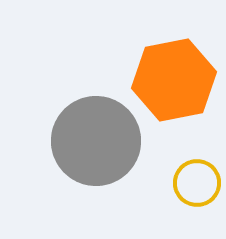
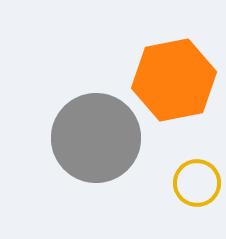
gray circle: moved 3 px up
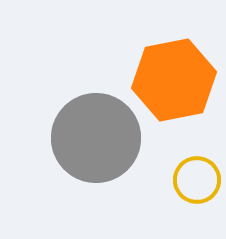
yellow circle: moved 3 px up
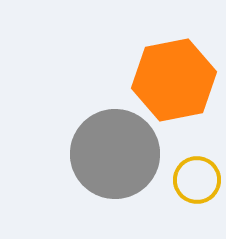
gray circle: moved 19 px right, 16 px down
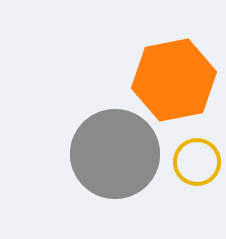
yellow circle: moved 18 px up
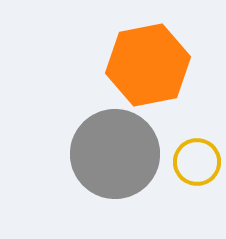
orange hexagon: moved 26 px left, 15 px up
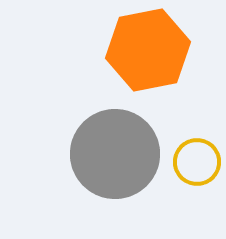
orange hexagon: moved 15 px up
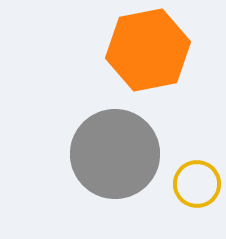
yellow circle: moved 22 px down
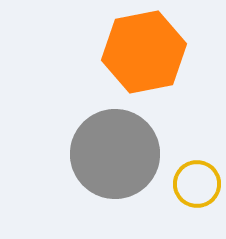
orange hexagon: moved 4 px left, 2 px down
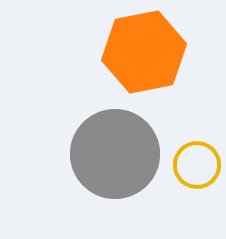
yellow circle: moved 19 px up
